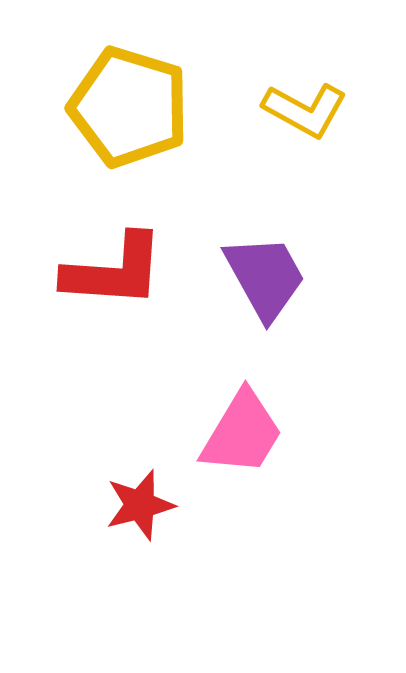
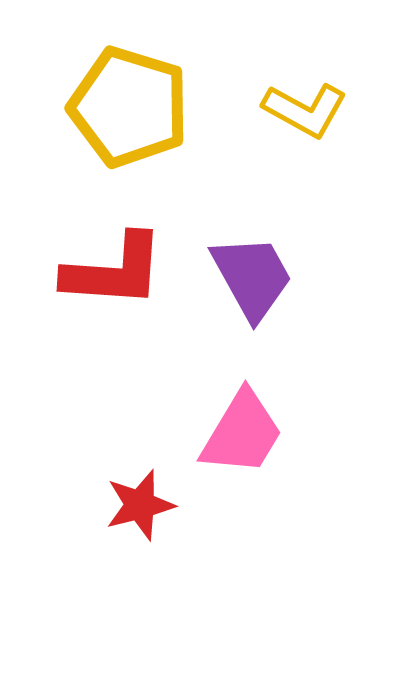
purple trapezoid: moved 13 px left
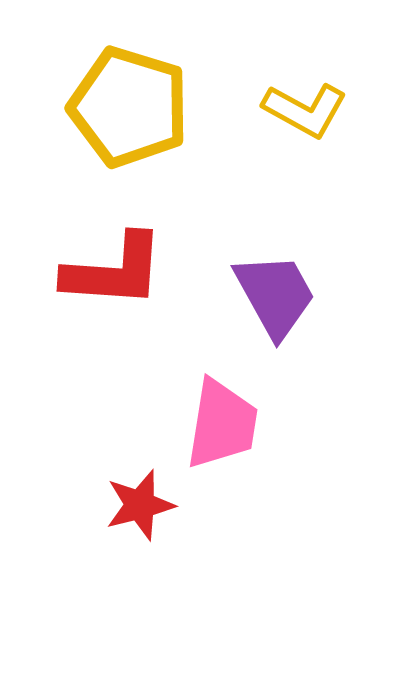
purple trapezoid: moved 23 px right, 18 px down
pink trapezoid: moved 20 px left, 9 px up; rotated 22 degrees counterclockwise
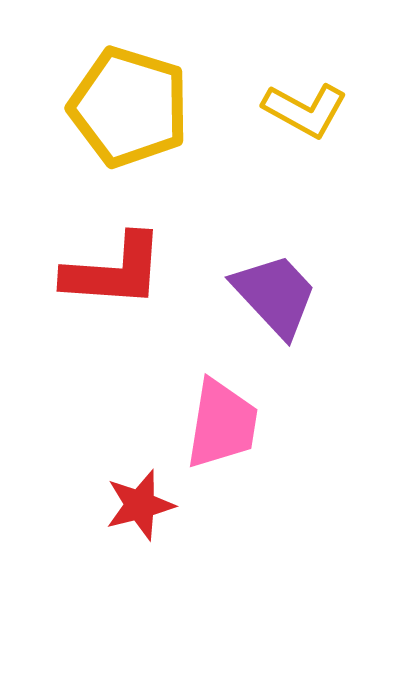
purple trapezoid: rotated 14 degrees counterclockwise
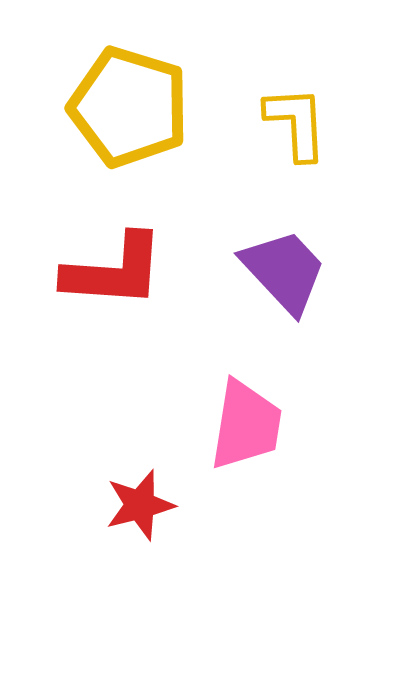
yellow L-shape: moved 9 px left, 13 px down; rotated 122 degrees counterclockwise
purple trapezoid: moved 9 px right, 24 px up
pink trapezoid: moved 24 px right, 1 px down
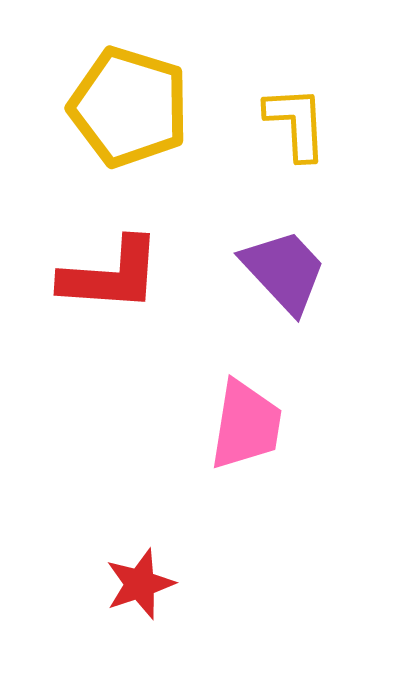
red L-shape: moved 3 px left, 4 px down
red star: moved 79 px down; rotated 4 degrees counterclockwise
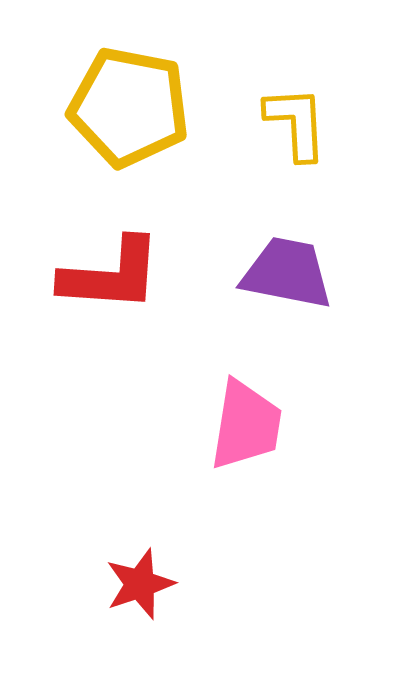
yellow pentagon: rotated 6 degrees counterclockwise
purple trapezoid: moved 3 px right, 2 px down; rotated 36 degrees counterclockwise
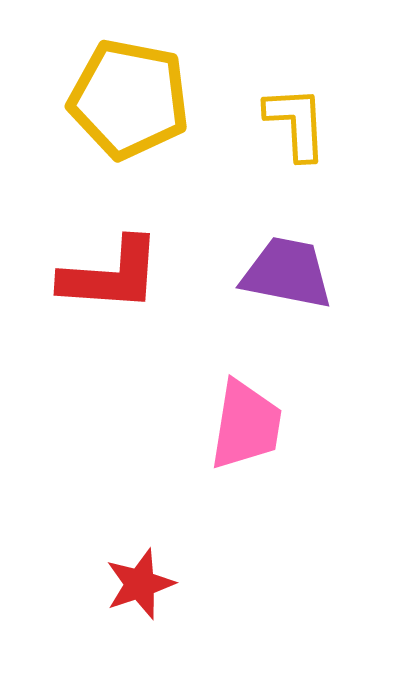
yellow pentagon: moved 8 px up
